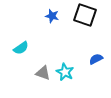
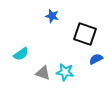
black square: moved 19 px down
cyan semicircle: moved 6 px down
cyan star: rotated 18 degrees counterclockwise
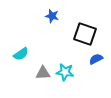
gray triangle: rotated 21 degrees counterclockwise
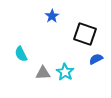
blue star: rotated 24 degrees clockwise
cyan semicircle: rotated 98 degrees clockwise
cyan star: rotated 24 degrees clockwise
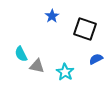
black square: moved 5 px up
gray triangle: moved 6 px left, 7 px up; rotated 14 degrees clockwise
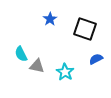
blue star: moved 2 px left, 3 px down
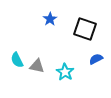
cyan semicircle: moved 4 px left, 6 px down
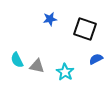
blue star: rotated 24 degrees clockwise
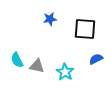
black square: rotated 15 degrees counterclockwise
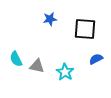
cyan semicircle: moved 1 px left, 1 px up
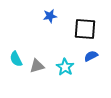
blue star: moved 3 px up
blue semicircle: moved 5 px left, 3 px up
gray triangle: rotated 28 degrees counterclockwise
cyan star: moved 5 px up
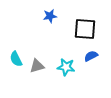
cyan star: moved 1 px right; rotated 24 degrees counterclockwise
